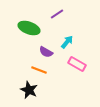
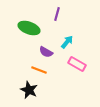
purple line: rotated 40 degrees counterclockwise
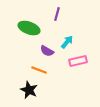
purple semicircle: moved 1 px right, 1 px up
pink rectangle: moved 1 px right, 3 px up; rotated 42 degrees counterclockwise
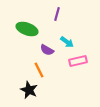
green ellipse: moved 2 px left, 1 px down
cyan arrow: rotated 88 degrees clockwise
purple semicircle: moved 1 px up
orange line: rotated 42 degrees clockwise
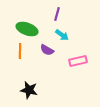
cyan arrow: moved 5 px left, 7 px up
orange line: moved 19 px left, 19 px up; rotated 28 degrees clockwise
black star: rotated 12 degrees counterclockwise
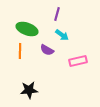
black star: rotated 18 degrees counterclockwise
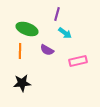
cyan arrow: moved 3 px right, 2 px up
black star: moved 7 px left, 7 px up
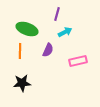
cyan arrow: moved 1 px up; rotated 64 degrees counterclockwise
purple semicircle: moved 1 px right; rotated 96 degrees counterclockwise
